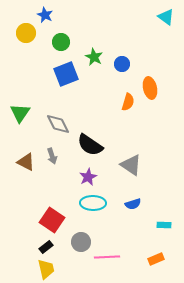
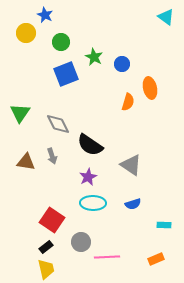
brown triangle: rotated 18 degrees counterclockwise
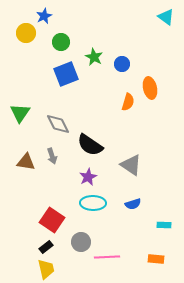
blue star: moved 1 px left, 1 px down; rotated 21 degrees clockwise
orange rectangle: rotated 28 degrees clockwise
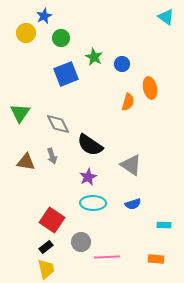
green circle: moved 4 px up
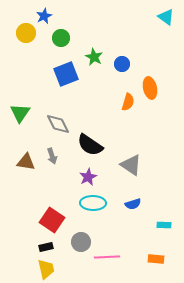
black rectangle: rotated 24 degrees clockwise
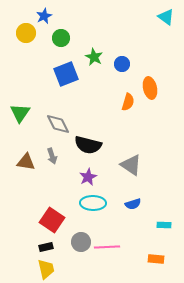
black semicircle: moved 2 px left; rotated 20 degrees counterclockwise
pink line: moved 10 px up
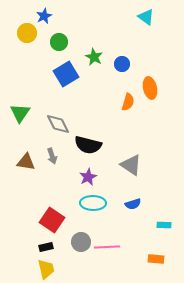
cyan triangle: moved 20 px left
yellow circle: moved 1 px right
green circle: moved 2 px left, 4 px down
blue square: rotated 10 degrees counterclockwise
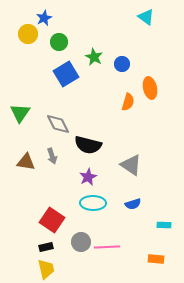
blue star: moved 2 px down
yellow circle: moved 1 px right, 1 px down
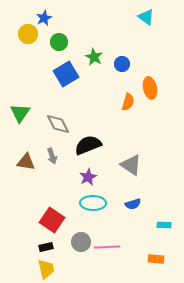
black semicircle: rotated 144 degrees clockwise
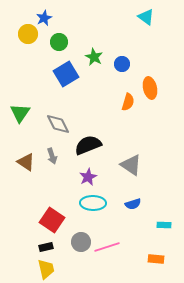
brown triangle: rotated 24 degrees clockwise
pink line: rotated 15 degrees counterclockwise
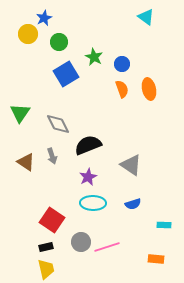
orange ellipse: moved 1 px left, 1 px down
orange semicircle: moved 6 px left, 13 px up; rotated 36 degrees counterclockwise
